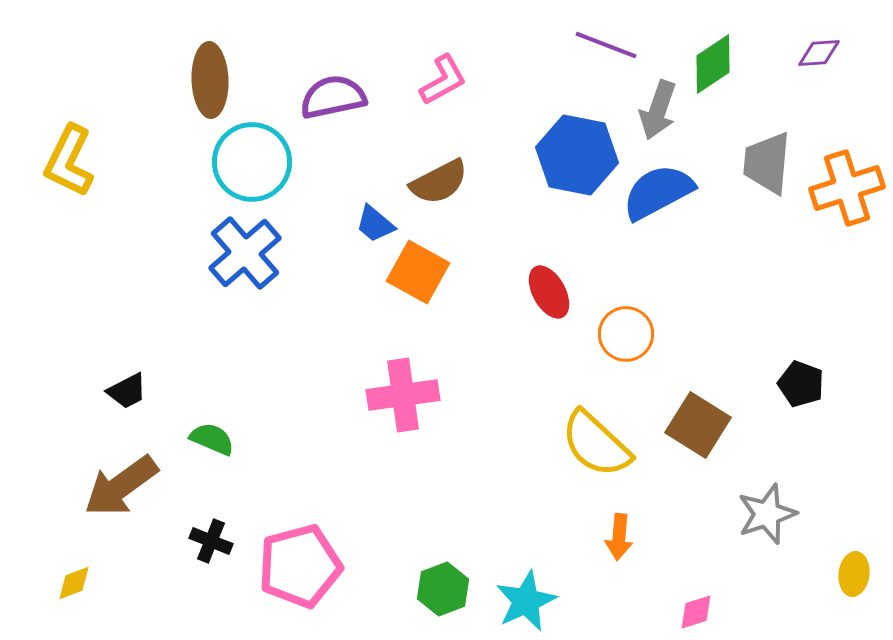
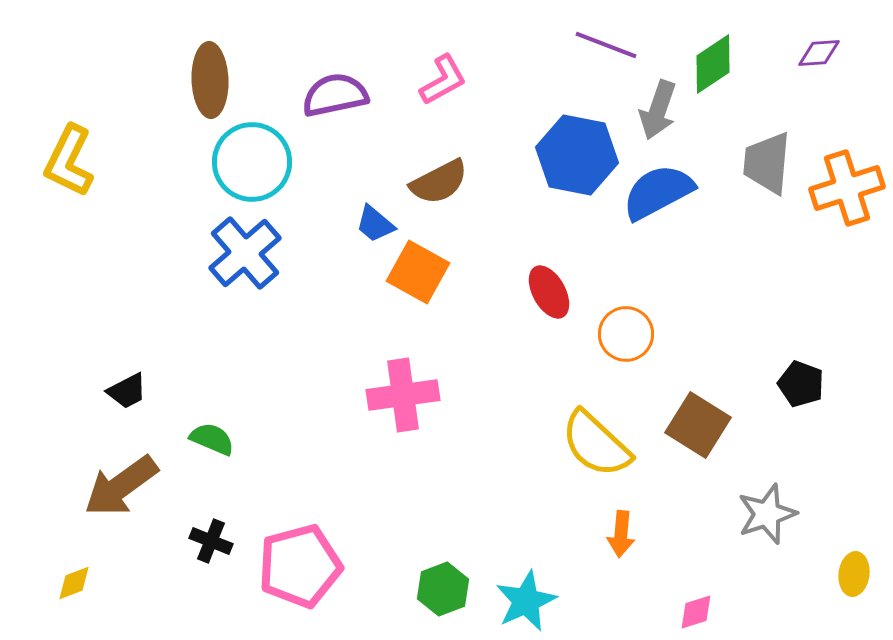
purple semicircle: moved 2 px right, 2 px up
orange arrow: moved 2 px right, 3 px up
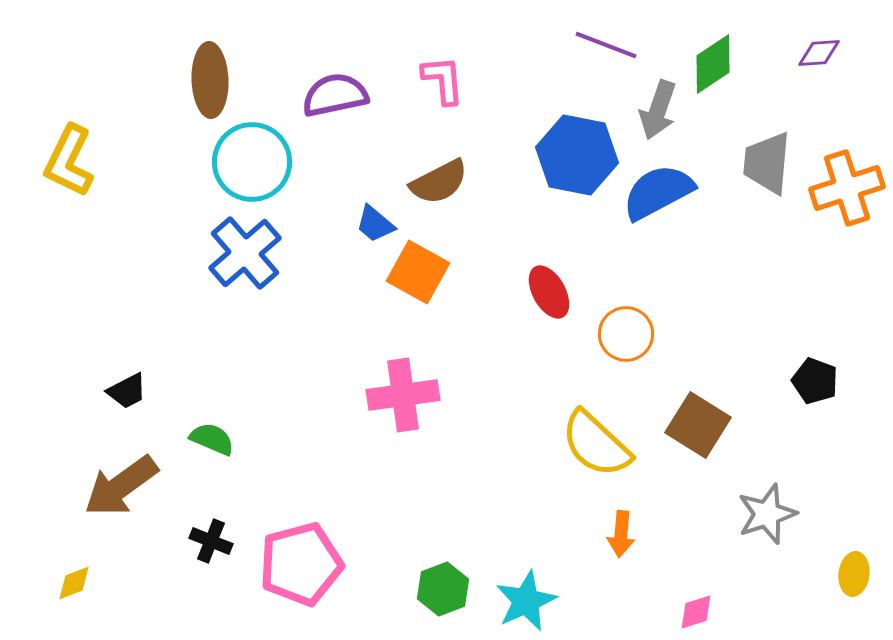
pink L-shape: rotated 66 degrees counterclockwise
black pentagon: moved 14 px right, 3 px up
pink pentagon: moved 1 px right, 2 px up
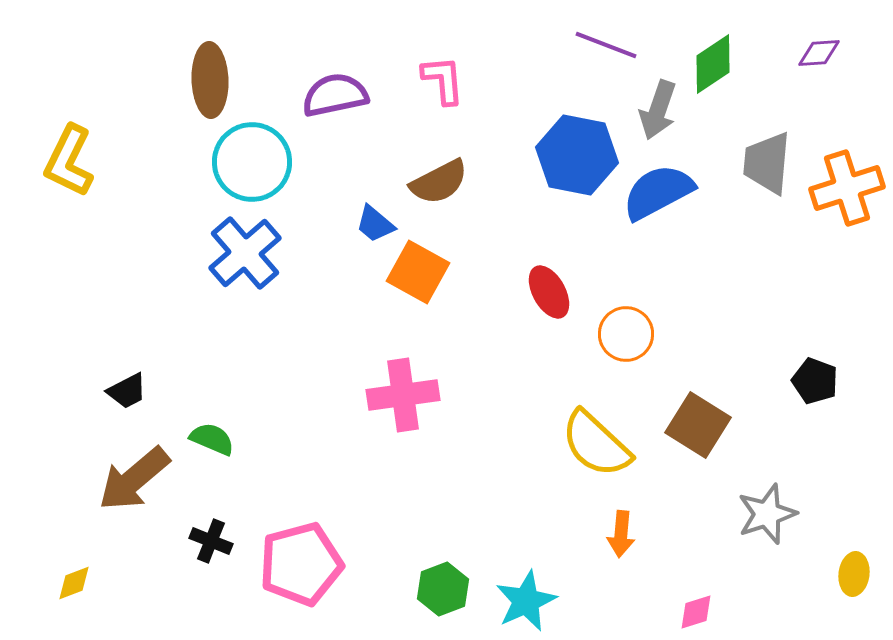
brown arrow: moved 13 px right, 7 px up; rotated 4 degrees counterclockwise
